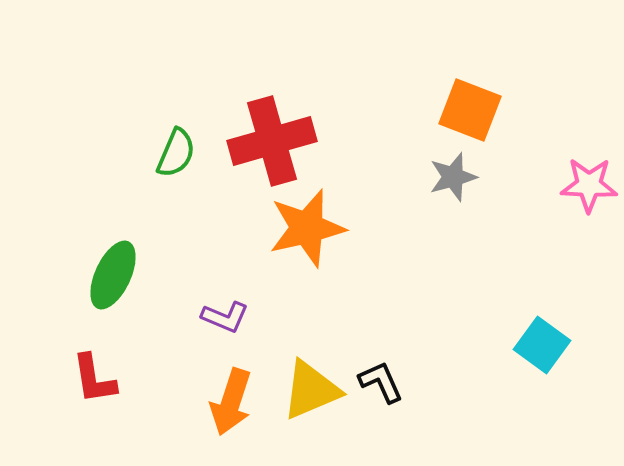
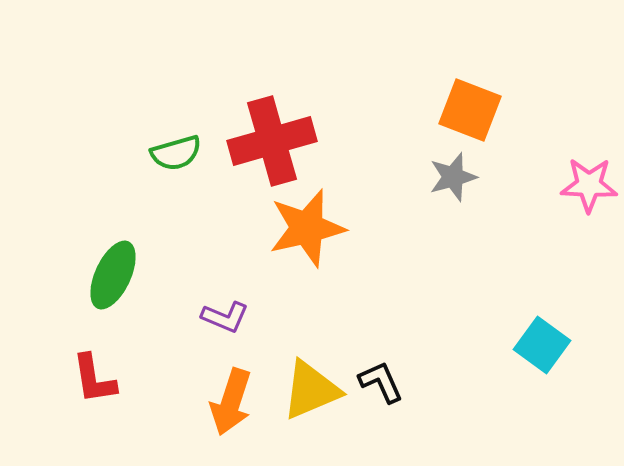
green semicircle: rotated 51 degrees clockwise
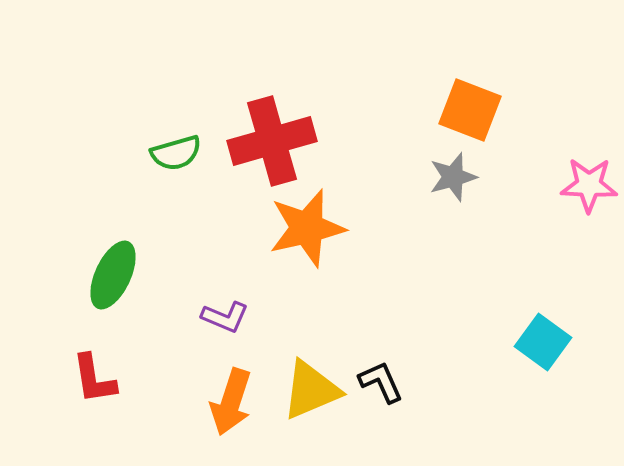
cyan square: moved 1 px right, 3 px up
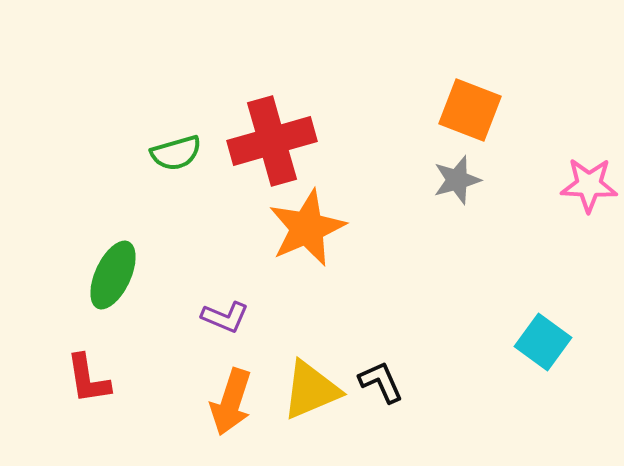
gray star: moved 4 px right, 3 px down
orange star: rotated 10 degrees counterclockwise
red L-shape: moved 6 px left
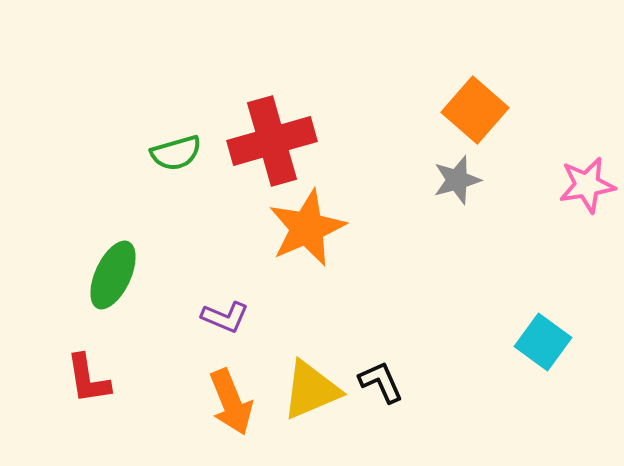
orange square: moved 5 px right; rotated 20 degrees clockwise
pink star: moved 2 px left; rotated 12 degrees counterclockwise
orange arrow: rotated 40 degrees counterclockwise
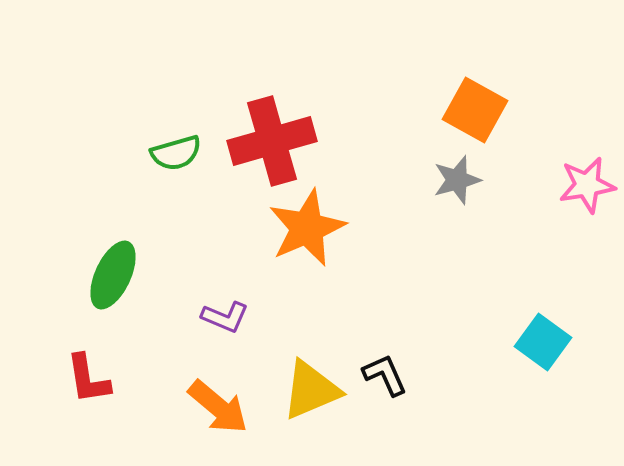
orange square: rotated 12 degrees counterclockwise
black L-shape: moved 4 px right, 7 px up
orange arrow: moved 13 px left, 5 px down; rotated 28 degrees counterclockwise
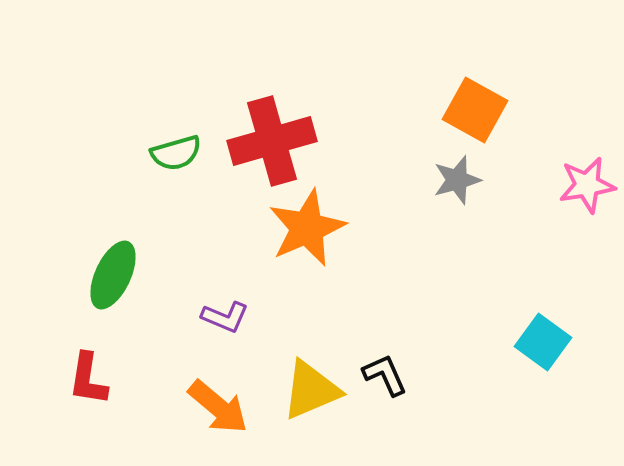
red L-shape: rotated 18 degrees clockwise
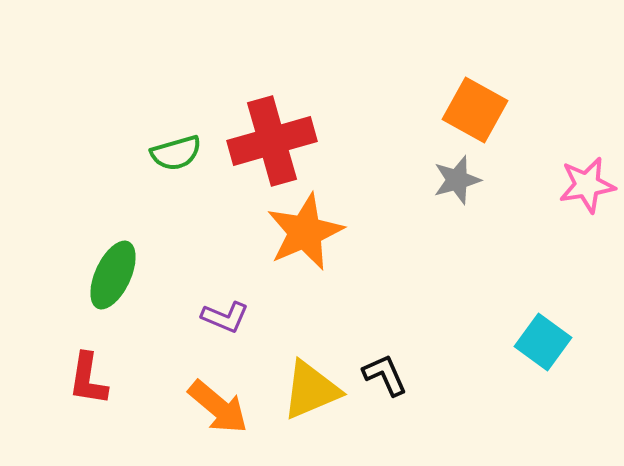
orange star: moved 2 px left, 4 px down
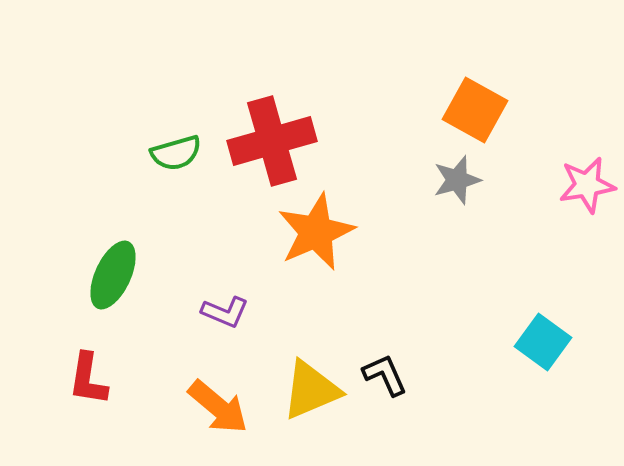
orange star: moved 11 px right
purple L-shape: moved 5 px up
